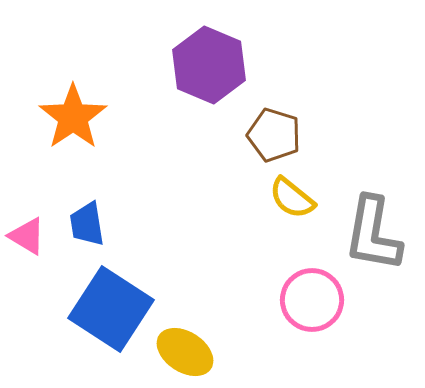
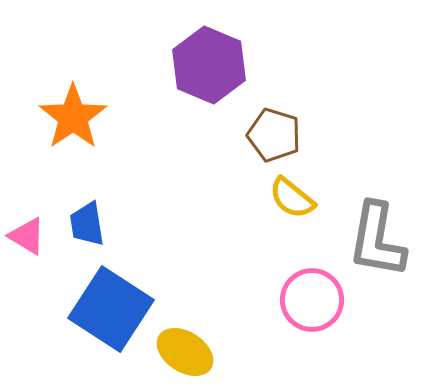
gray L-shape: moved 4 px right, 6 px down
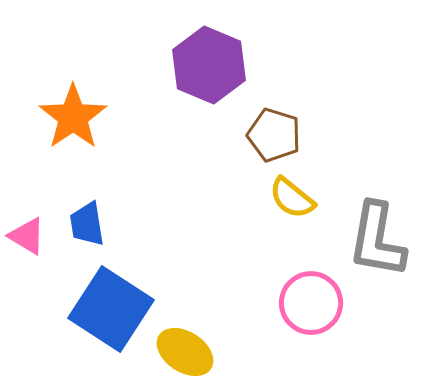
pink circle: moved 1 px left, 3 px down
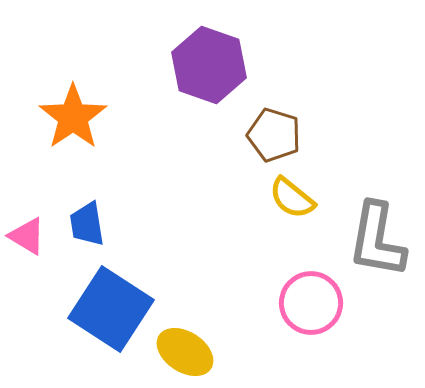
purple hexagon: rotated 4 degrees counterclockwise
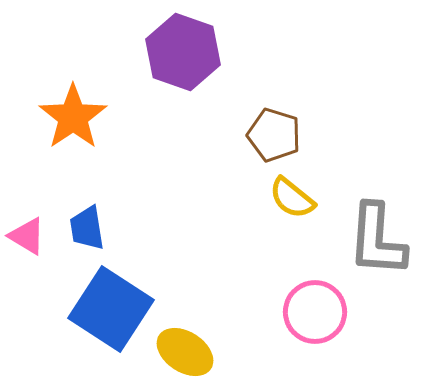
purple hexagon: moved 26 px left, 13 px up
blue trapezoid: moved 4 px down
gray L-shape: rotated 6 degrees counterclockwise
pink circle: moved 4 px right, 9 px down
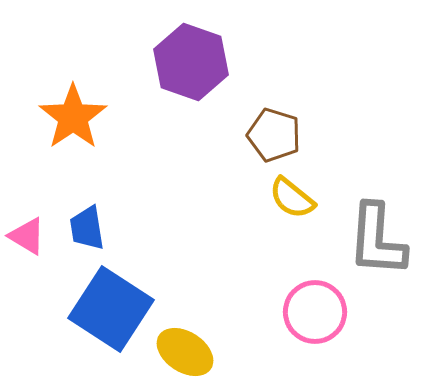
purple hexagon: moved 8 px right, 10 px down
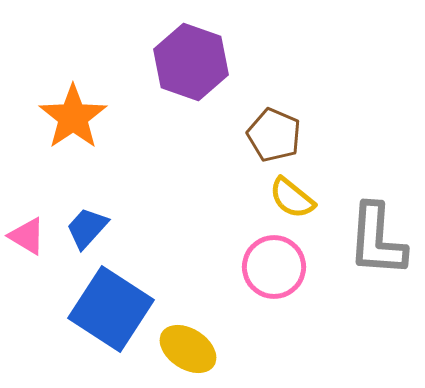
brown pentagon: rotated 6 degrees clockwise
blue trapezoid: rotated 51 degrees clockwise
pink circle: moved 41 px left, 45 px up
yellow ellipse: moved 3 px right, 3 px up
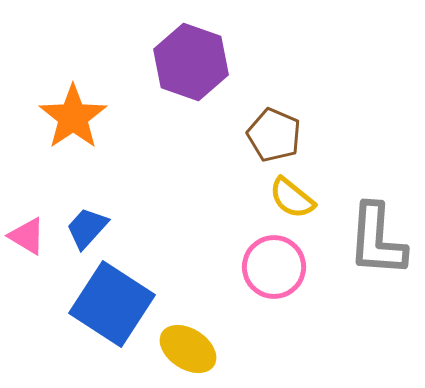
blue square: moved 1 px right, 5 px up
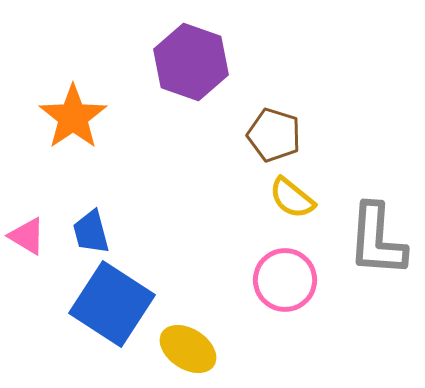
brown pentagon: rotated 6 degrees counterclockwise
blue trapezoid: moved 4 px right, 4 px down; rotated 57 degrees counterclockwise
pink circle: moved 11 px right, 13 px down
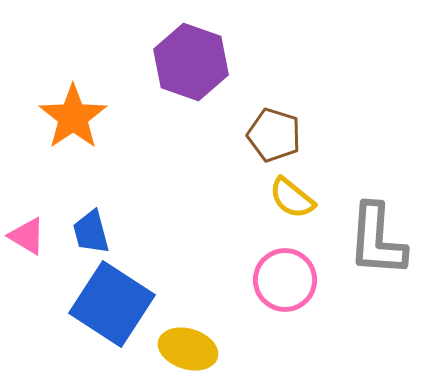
yellow ellipse: rotated 16 degrees counterclockwise
